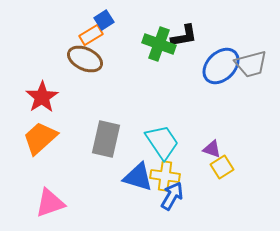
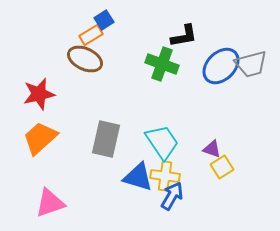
green cross: moved 3 px right, 20 px down
red star: moved 3 px left, 3 px up; rotated 20 degrees clockwise
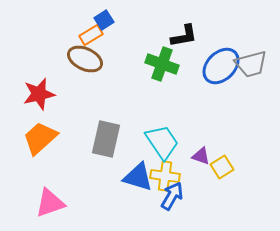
purple triangle: moved 11 px left, 7 px down
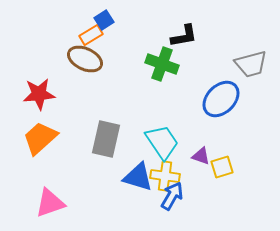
blue ellipse: moved 33 px down
red star: rotated 8 degrees clockwise
yellow square: rotated 15 degrees clockwise
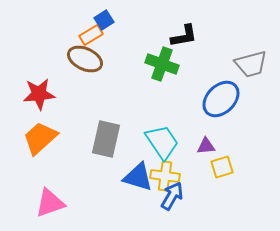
purple triangle: moved 5 px right, 10 px up; rotated 24 degrees counterclockwise
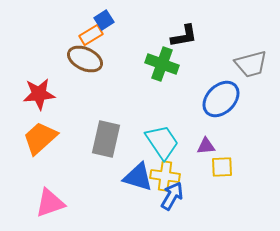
yellow square: rotated 15 degrees clockwise
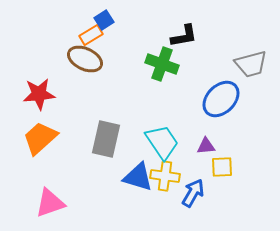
blue arrow: moved 21 px right, 3 px up
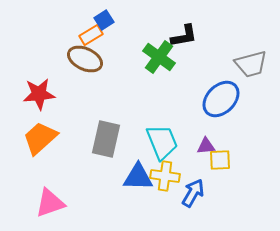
green cross: moved 3 px left, 7 px up; rotated 16 degrees clockwise
cyan trapezoid: rotated 12 degrees clockwise
yellow square: moved 2 px left, 7 px up
blue triangle: rotated 16 degrees counterclockwise
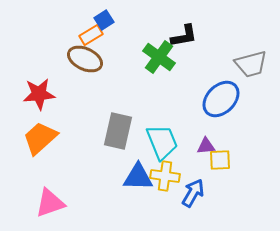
gray rectangle: moved 12 px right, 8 px up
